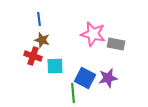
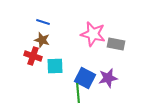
blue line: moved 4 px right, 3 px down; rotated 64 degrees counterclockwise
green line: moved 5 px right
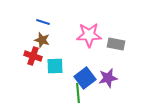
pink star: moved 4 px left, 1 px down; rotated 15 degrees counterclockwise
blue square: rotated 25 degrees clockwise
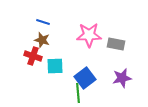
purple star: moved 14 px right
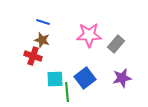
gray rectangle: rotated 60 degrees counterclockwise
cyan square: moved 13 px down
green line: moved 11 px left, 1 px up
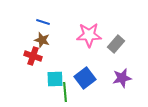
green line: moved 2 px left
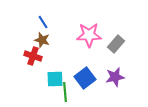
blue line: rotated 40 degrees clockwise
purple star: moved 7 px left, 1 px up
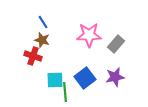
cyan square: moved 1 px down
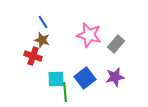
pink star: rotated 15 degrees clockwise
cyan square: moved 1 px right, 1 px up
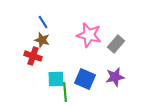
blue square: moved 1 px down; rotated 30 degrees counterclockwise
